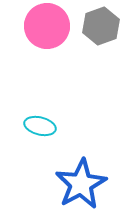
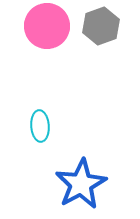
cyan ellipse: rotated 72 degrees clockwise
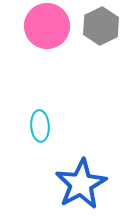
gray hexagon: rotated 6 degrees counterclockwise
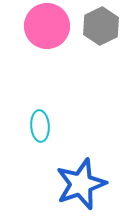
blue star: rotated 9 degrees clockwise
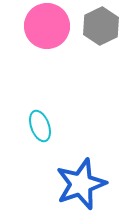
cyan ellipse: rotated 16 degrees counterclockwise
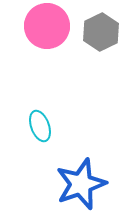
gray hexagon: moved 6 px down
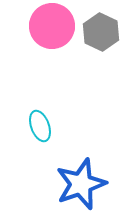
pink circle: moved 5 px right
gray hexagon: rotated 9 degrees counterclockwise
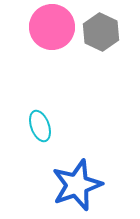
pink circle: moved 1 px down
blue star: moved 4 px left, 1 px down
